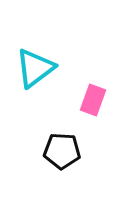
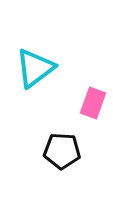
pink rectangle: moved 3 px down
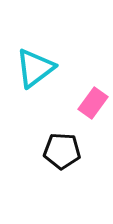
pink rectangle: rotated 16 degrees clockwise
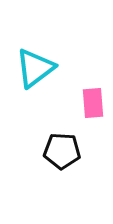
pink rectangle: rotated 40 degrees counterclockwise
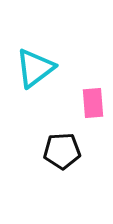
black pentagon: rotated 6 degrees counterclockwise
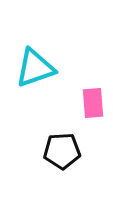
cyan triangle: rotated 18 degrees clockwise
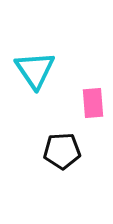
cyan triangle: moved 2 px down; rotated 45 degrees counterclockwise
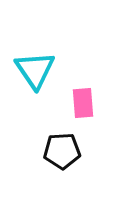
pink rectangle: moved 10 px left
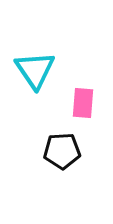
pink rectangle: rotated 8 degrees clockwise
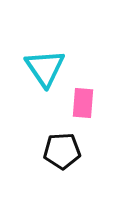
cyan triangle: moved 10 px right, 2 px up
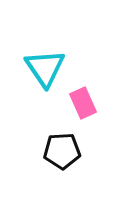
pink rectangle: rotated 28 degrees counterclockwise
